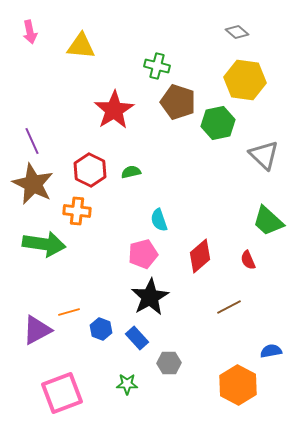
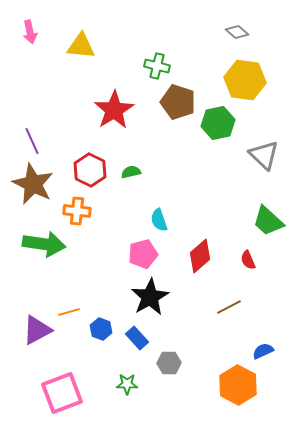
blue semicircle: moved 8 px left; rotated 15 degrees counterclockwise
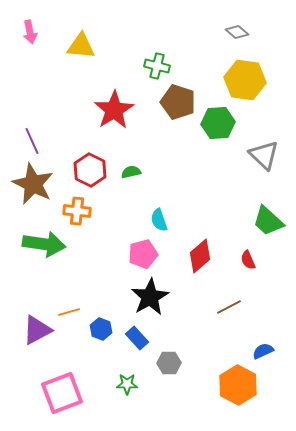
green hexagon: rotated 8 degrees clockwise
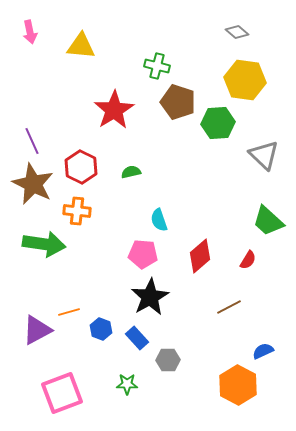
red hexagon: moved 9 px left, 3 px up
pink pentagon: rotated 20 degrees clockwise
red semicircle: rotated 126 degrees counterclockwise
gray hexagon: moved 1 px left, 3 px up
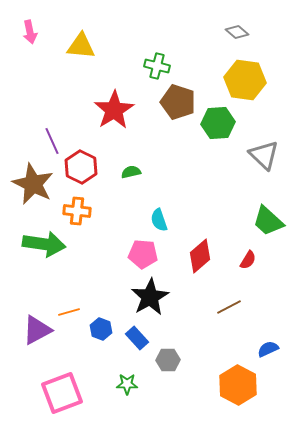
purple line: moved 20 px right
blue semicircle: moved 5 px right, 2 px up
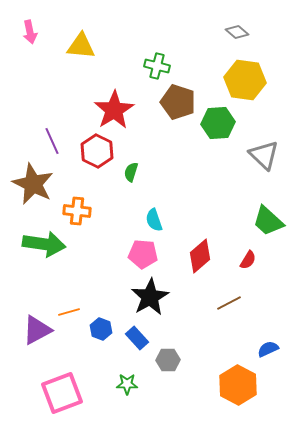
red hexagon: moved 16 px right, 16 px up
green semicircle: rotated 60 degrees counterclockwise
cyan semicircle: moved 5 px left
brown line: moved 4 px up
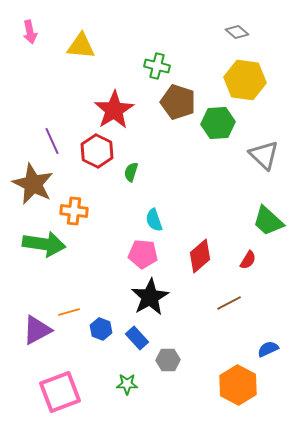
orange cross: moved 3 px left
pink square: moved 2 px left, 1 px up
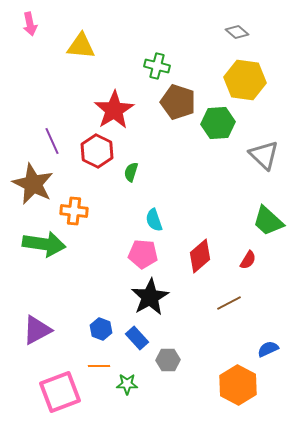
pink arrow: moved 8 px up
orange line: moved 30 px right, 54 px down; rotated 15 degrees clockwise
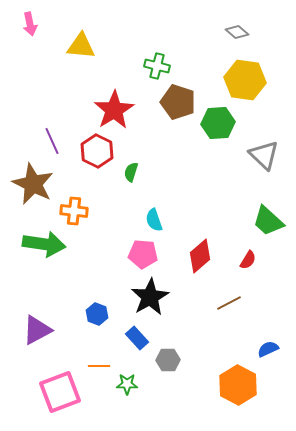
blue hexagon: moved 4 px left, 15 px up
